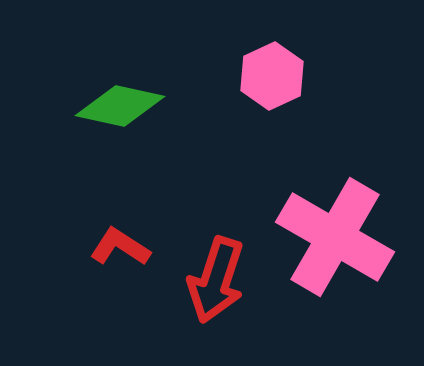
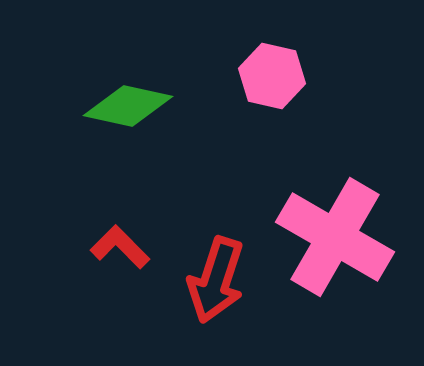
pink hexagon: rotated 22 degrees counterclockwise
green diamond: moved 8 px right
red L-shape: rotated 12 degrees clockwise
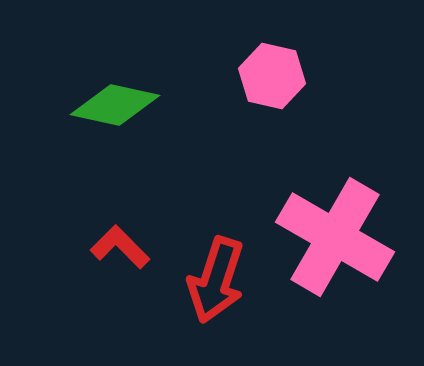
green diamond: moved 13 px left, 1 px up
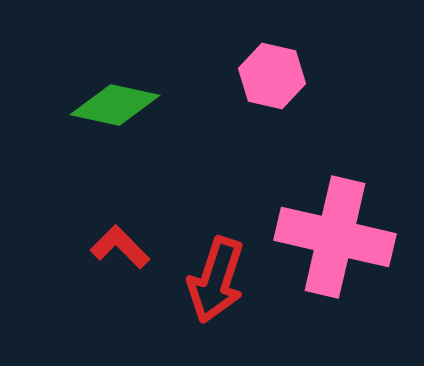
pink cross: rotated 17 degrees counterclockwise
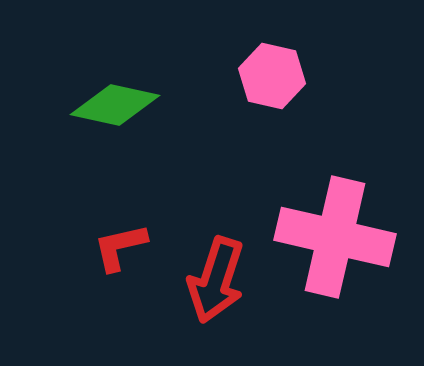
red L-shape: rotated 58 degrees counterclockwise
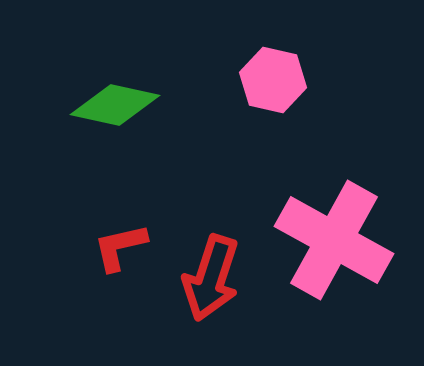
pink hexagon: moved 1 px right, 4 px down
pink cross: moved 1 px left, 3 px down; rotated 16 degrees clockwise
red arrow: moved 5 px left, 2 px up
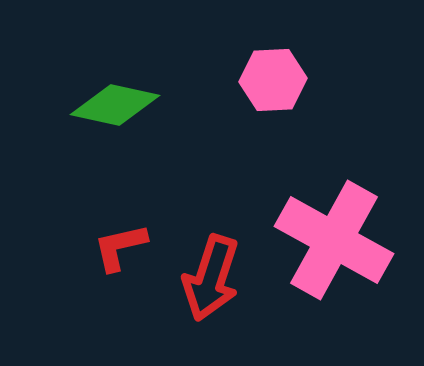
pink hexagon: rotated 16 degrees counterclockwise
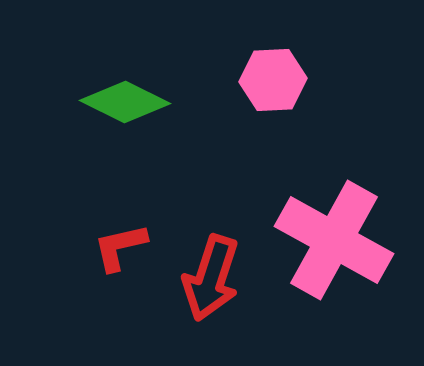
green diamond: moved 10 px right, 3 px up; rotated 14 degrees clockwise
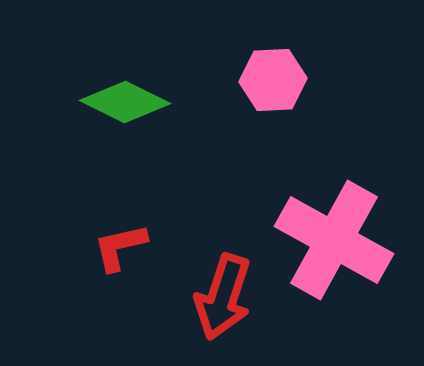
red arrow: moved 12 px right, 19 px down
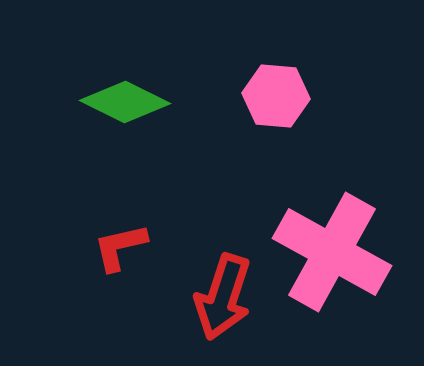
pink hexagon: moved 3 px right, 16 px down; rotated 8 degrees clockwise
pink cross: moved 2 px left, 12 px down
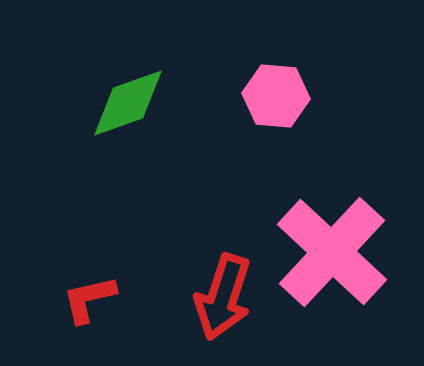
green diamond: moved 3 px right, 1 px down; rotated 46 degrees counterclockwise
red L-shape: moved 31 px left, 52 px down
pink cross: rotated 14 degrees clockwise
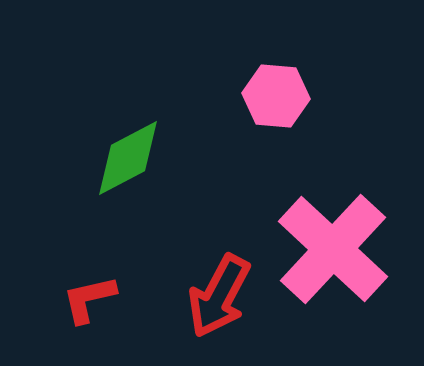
green diamond: moved 55 px down; rotated 8 degrees counterclockwise
pink cross: moved 1 px right, 3 px up
red arrow: moved 4 px left, 1 px up; rotated 10 degrees clockwise
